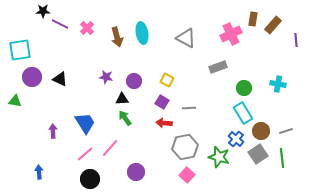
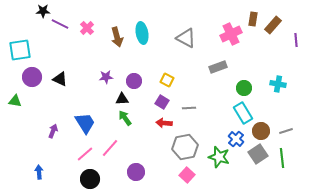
purple star at (106, 77): rotated 16 degrees counterclockwise
purple arrow at (53, 131): rotated 24 degrees clockwise
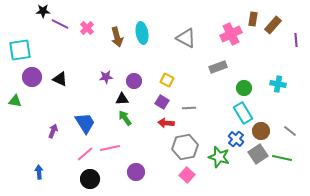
red arrow at (164, 123): moved 2 px right
gray line at (286, 131): moved 4 px right; rotated 56 degrees clockwise
pink line at (110, 148): rotated 36 degrees clockwise
green line at (282, 158): rotated 72 degrees counterclockwise
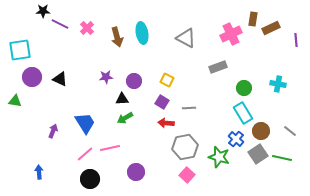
brown rectangle at (273, 25): moved 2 px left, 3 px down; rotated 24 degrees clockwise
green arrow at (125, 118): rotated 84 degrees counterclockwise
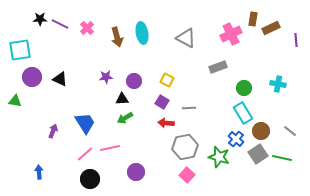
black star at (43, 11): moved 3 px left, 8 px down
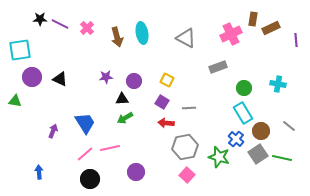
gray line at (290, 131): moved 1 px left, 5 px up
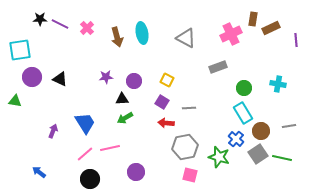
gray line at (289, 126): rotated 48 degrees counterclockwise
blue arrow at (39, 172): rotated 48 degrees counterclockwise
pink square at (187, 175): moved 3 px right; rotated 28 degrees counterclockwise
